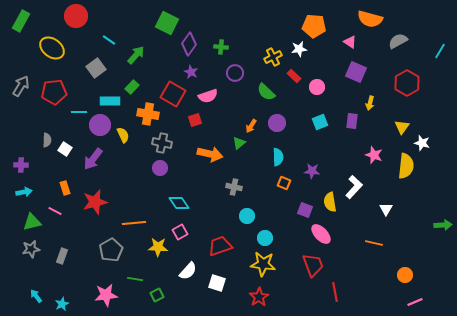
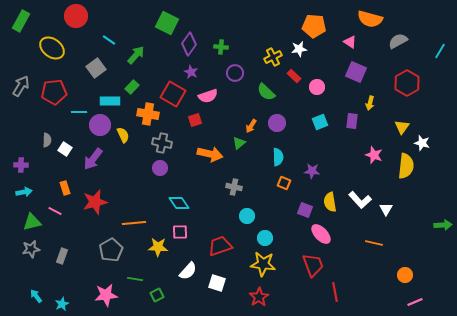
white L-shape at (354, 187): moved 6 px right, 13 px down; rotated 95 degrees clockwise
pink square at (180, 232): rotated 28 degrees clockwise
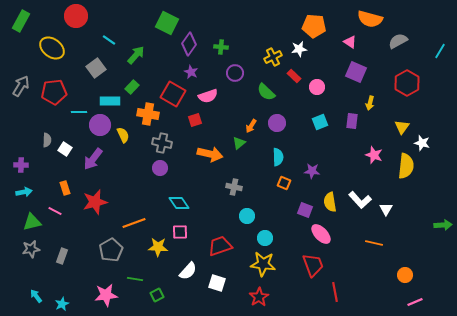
orange line at (134, 223): rotated 15 degrees counterclockwise
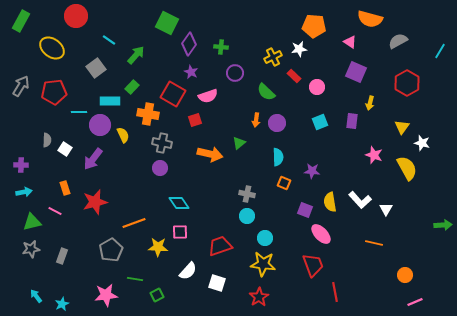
orange arrow at (251, 126): moved 5 px right, 6 px up; rotated 24 degrees counterclockwise
yellow semicircle at (406, 166): moved 1 px right, 2 px down; rotated 35 degrees counterclockwise
gray cross at (234, 187): moved 13 px right, 7 px down
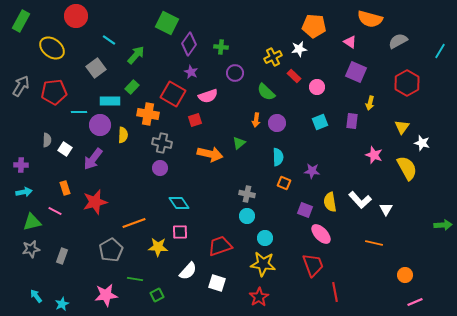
yellow semicircle at (123, 135): rotated 28 degrees clockwise
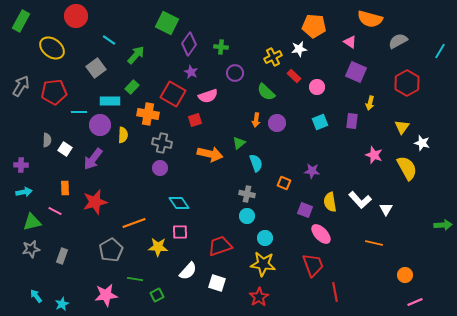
cyan semicircle at (278, 157): moved 22 px left, 6 px down; rotated 18 degrees counterclockwise
orange rectangle at (65, 188): rotated 16 degrees clockwise
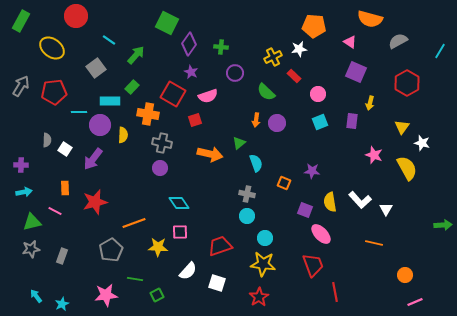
pink circle at (317, 87): moved 1 px right, 7 px down
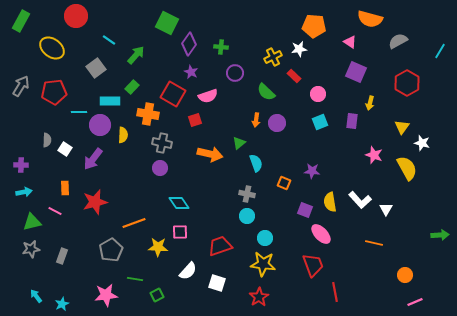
green arrow at (443, 225): moved 3 px left, 10 px down
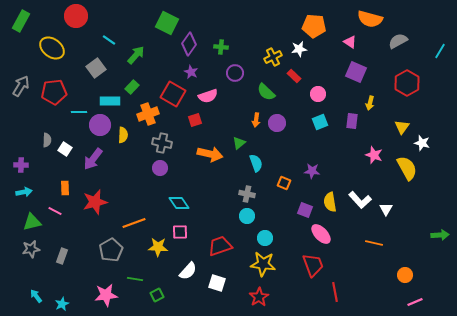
orange cross at (148, 114): rotated 30 degrees counterclockwise
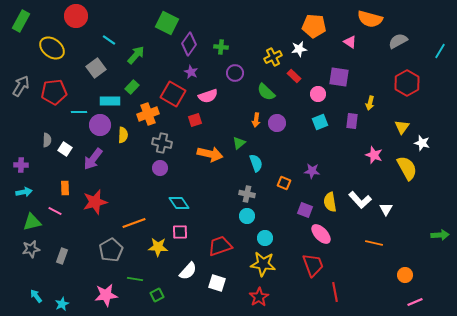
purple square at (356, 72): moved 17 px left, 5 px down; rotated 15 degrees counterclockwise
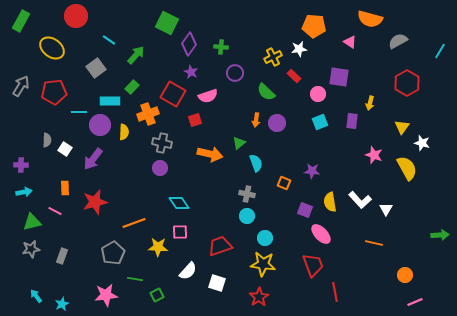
yellow semicircle at (123, 135): moved 1 px right, 3 px up
gray pentagon at (111, 250): moved 2 px right, 3 px down
